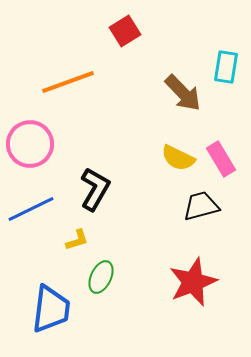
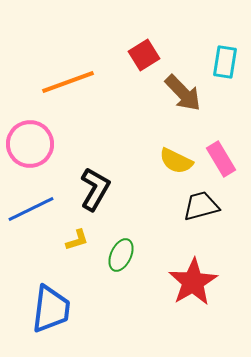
red square: moved 19 px right, 24 px down
cyan rectangle: moved 1 px left, 5 px up
yellow semicircle: moved 2 px left, 3 px down
green ellipse: moved 20 px right, 22 px up
red star: rotated 9 degrees counterclockwise
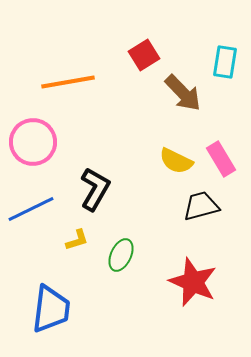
orange line: rotated 10 degrees clockwise
pink circle: moved 3 px right, 2 px up
red star: rotated 18 degrees counterclockwise
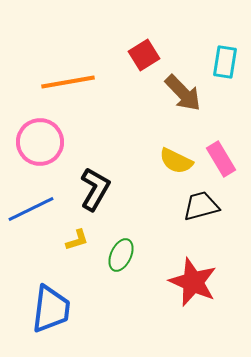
pink circle: moved 7 px right
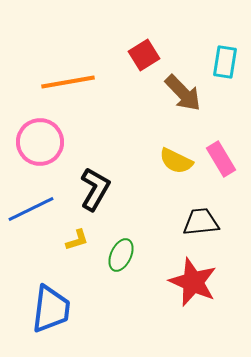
black trapezoid: moved 16 px down; rotated 9 degrees clockwise
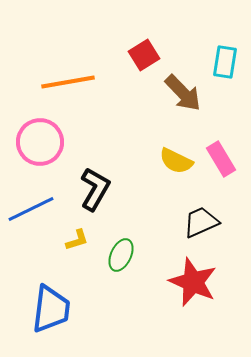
black trapezoid: rotated 18 degrees counterclockwise
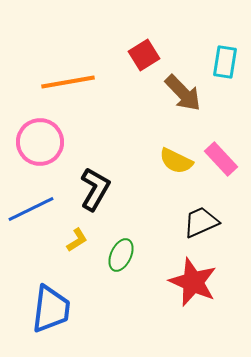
pink rectangle: rotated 12 degrees counterclockwise
yellow L-shape: rotated 15 degrees counterclockwise
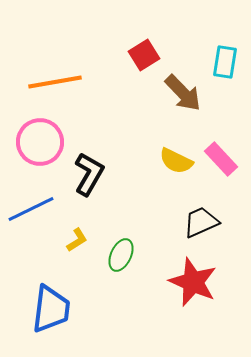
orange line: moved 13 px left
black L-shape: moved 6 px left, 15 px up
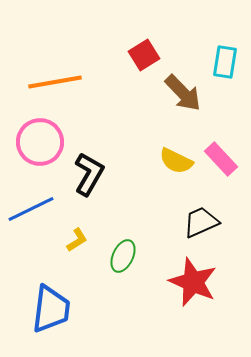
green ellipse: moved 2 px right, 1 px down
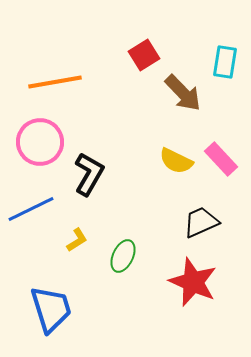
blue trapezoid: rotated 24 degrees counterclockwise
